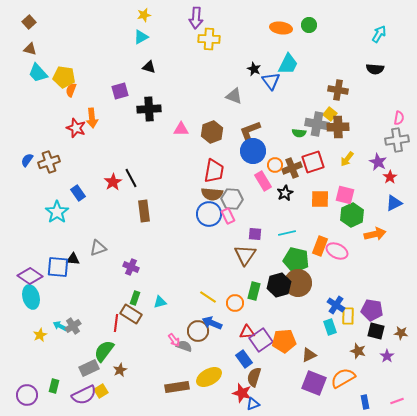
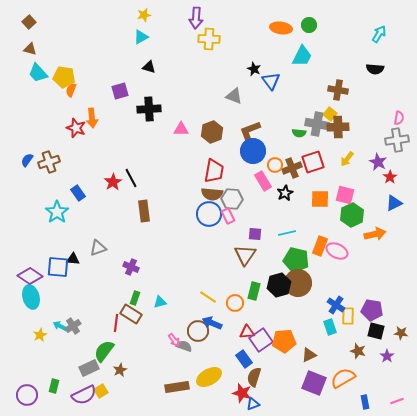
cyan trapezoid at (288, 64): moved 14 px right, 8 px up
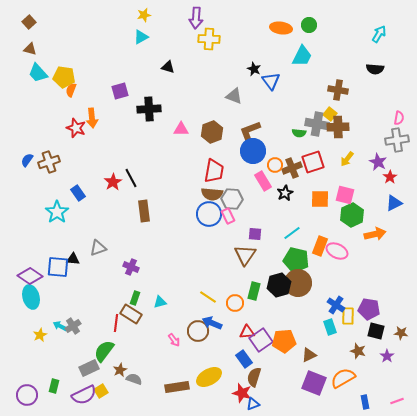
black triangle at (149, 67): moved 19 px right
cyan line at (287, 233): moved 5 px right; rotated 24 degrees counterclockwise
purple pentagon at (372, 310): moved 3 px left, 1 px up
gray semicircle at (184, 346): moved 50 px left, 33 px down
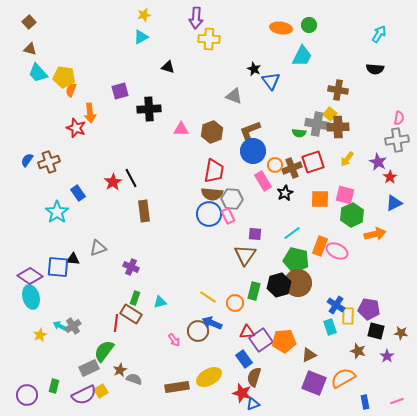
orange arrow at (92, 118): moved 2 px left, 5 px up
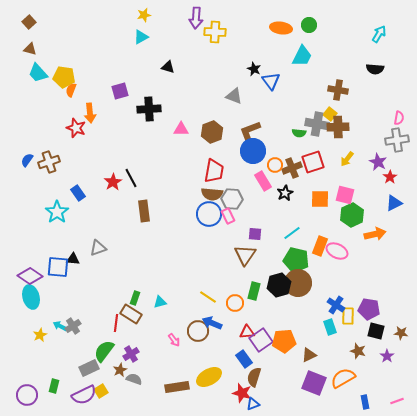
yellow cross at (209, 39): moved 6 px right, 7 px up
purple cross at (131, 267): moved 87 px down; rotated 35 degrees clockwise
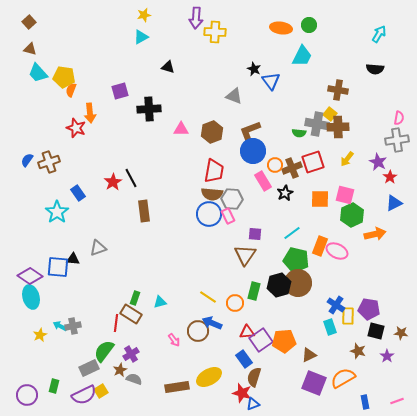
gray cross at (73, 326): rotated 21 degrees clockwise
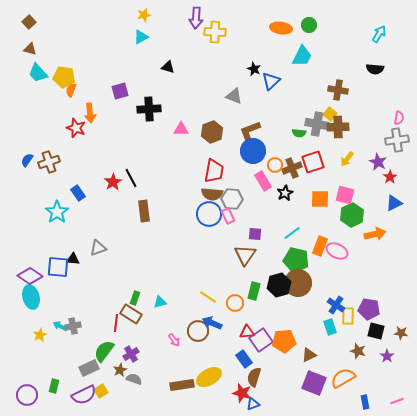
blue triangle at (271, 81): rotated 24 degrees clockwise
brown rectangle at (177, 387): moved 5 px right, 2 px up
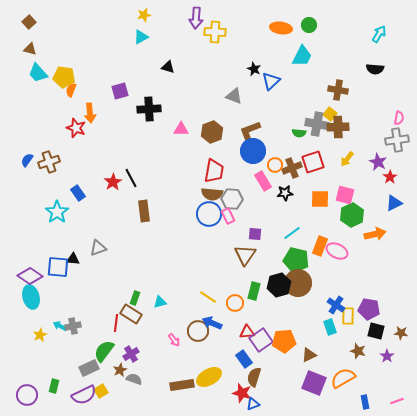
black star at (285, 193): rotated 21 degrees clockwise
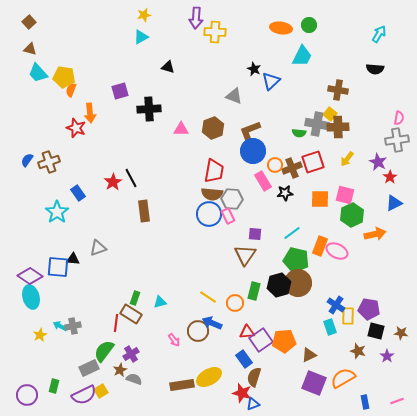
brown hexagon at (212, 132): moved 1 px right, 4 px up
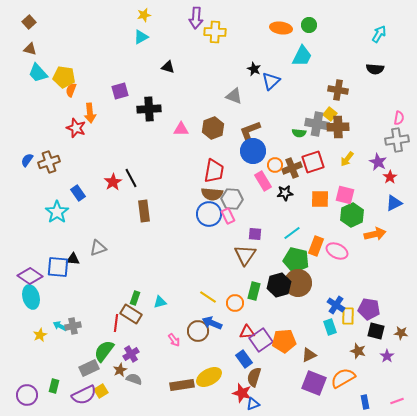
orange rectangle at (320, 246): moved 4 px left
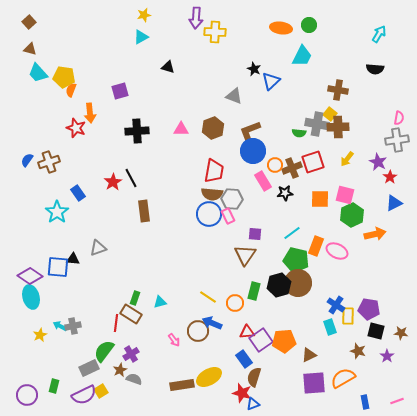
black cross at (149, 109): moved 12 px left, 22 px down
purple square at (314, 383): rotated 25 degrees counterclockwise
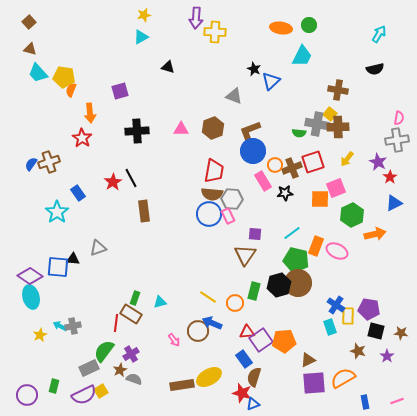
black semicircle at (375, 69): rotated 18 degrees counterclockwise
red star at (76, 128): moved 6 px right, 10 px down; rotated 12 degrees clockwise
blue semicircle at (27, 160): moved 4 px right, 4 px down
pink square at (345, 195): moved 9 px left, 7 px up; rotated 36 degrees counterclockwise
brown triangle at (309, 355): moved 1 px left, 5 px down
